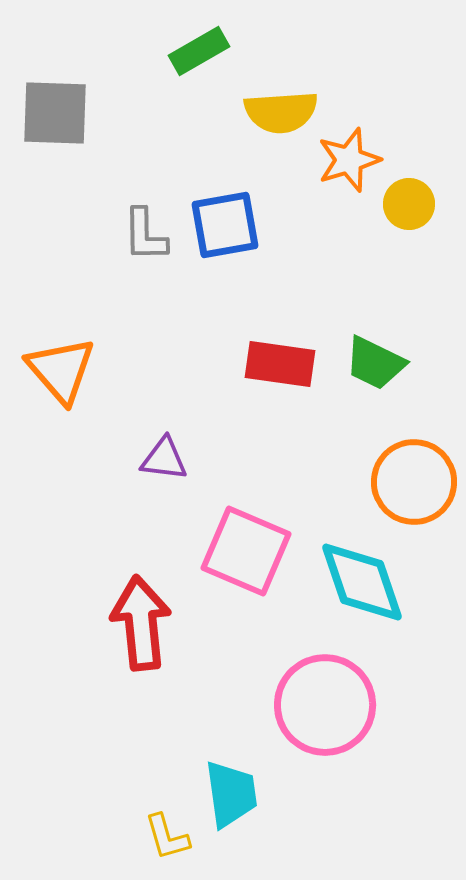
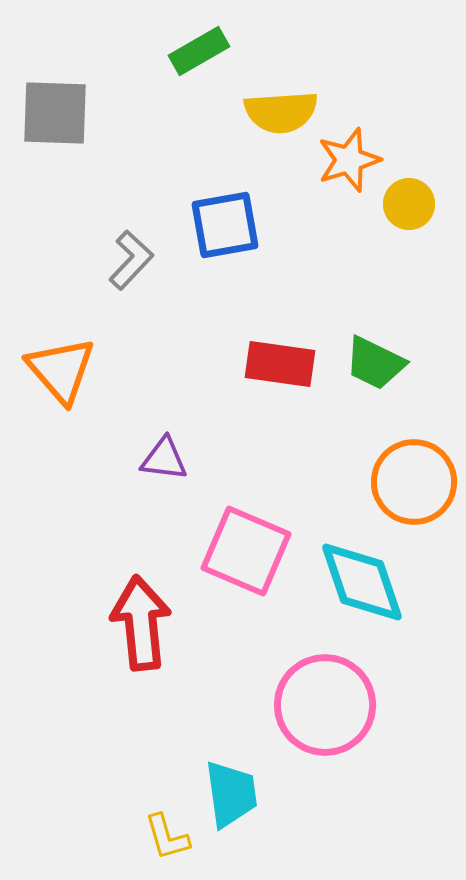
gray L-shape: moved 14 px left, 25 px down; rotated 136 degrees counterclockwise
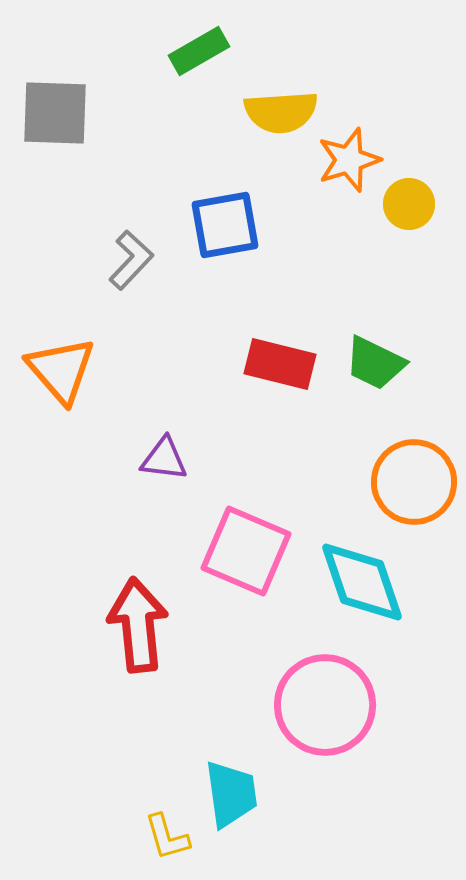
red rectangle: rotated 6 degrees clockwise
red arrow: moved 3 px left, 2 px down
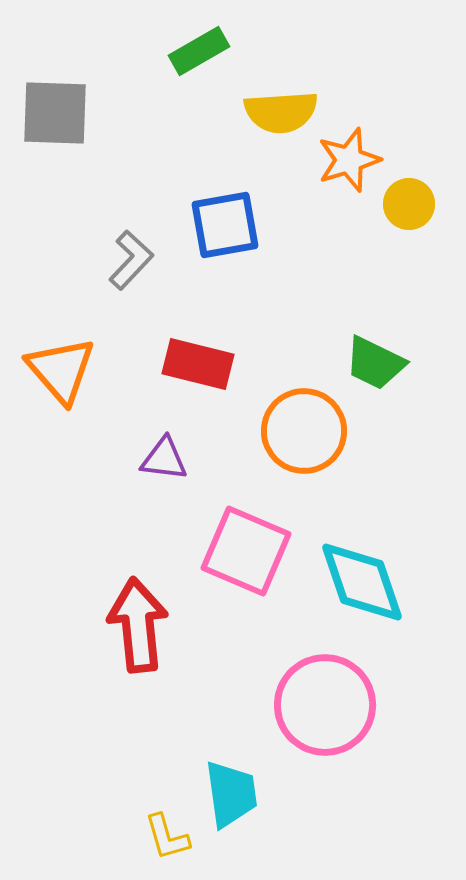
red rectangle: moved 82 px left
orange circle: moved 110 px left, 51 px up
